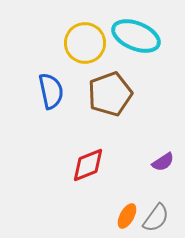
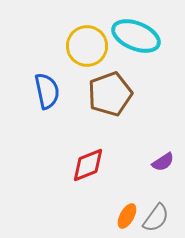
yellow circle: moved 2 px right, 3 px down
blue semicircle: moved 4 px left
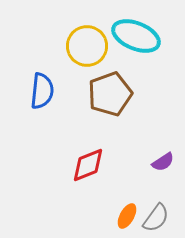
blue semicircle: moved 5 px left; rotated 18 degrees clockwise
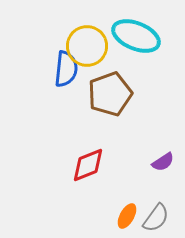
blue semicircle: moved 24 px right, 22 px up
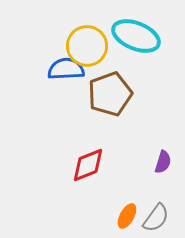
blue semicircle: rotated 99 degrees counterclockwise
purple semicircle: rotated 40 degrees counterclockwise
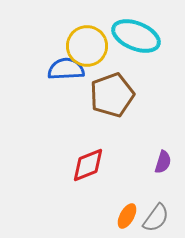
brown pentagon: moved 2 px right, 1 px down
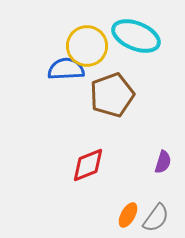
orange ellipse: moved 1 px right, 1 px up
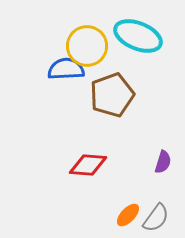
cyan ellipse: moved 2 px right
red diamond: rotated 27 degrees clockwise
orange ellipse: rotated 15 degrees clockwise
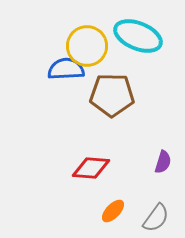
brown pentagon: rotated 21 degrees clockwise
red diamond: moved 3 px right, 3 px down
orange ellipse: moved 15 px left, 4 px up
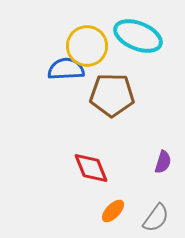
red diamond: rotated 63 degrees clockwise
